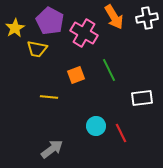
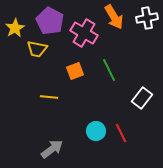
orange square: moved 1 px left, 4 px up
white rectangle: rotated 45 degrees counterclockwise
cyan circle: moved 5 px down
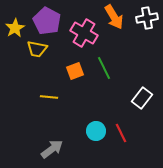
purple pentagon: moved 3 px left
green line: moved 5 px left, 2 px up
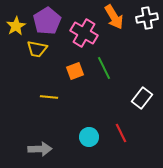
purple pentagon: rotated 12 degrees clockwise
yellow star: moved 1 px right, 2 px up
cyan circle: moved 7 px left, 6 px down
gray arrow: moved 12 px left; rotated 35 degrees clockwise
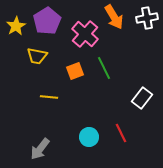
pink cross: moved 1 px right, 1 px down; rotated 12 degrees clockwise
yellow trapezoid: moved 7 px down
gray arrow: rotated 130 degrees clockwise
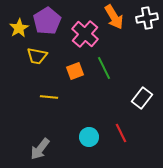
yellow star: moved 3 px right, 2 px down
